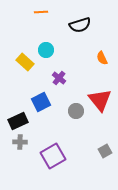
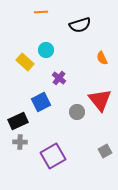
gray circle: moved 1 px right, 1 px down
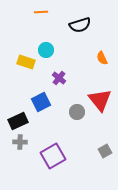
yellow rectangle: moved 1 px right; rotated 24 degrees counterclockwise
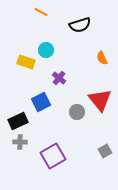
orange line: rotated 32 degrees clockwise
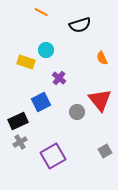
gray cross: rotated 32 degrees counterclockwise
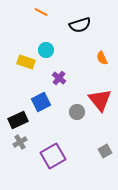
black rectangle: moved 1 px up
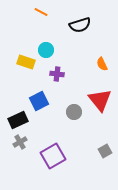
orange semicircle: moved 6 px down
purple cross: moved 2 px left, 4 px up; rotated 32 degrees counterclockwise
blue square: moved 2 px left, 1 px up
gray circle: moved 3 px left
